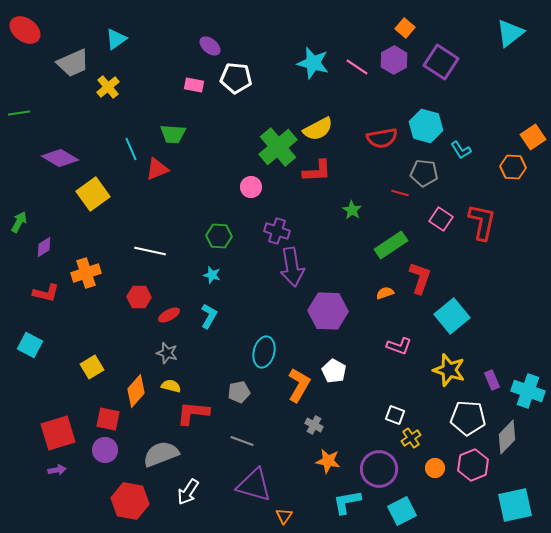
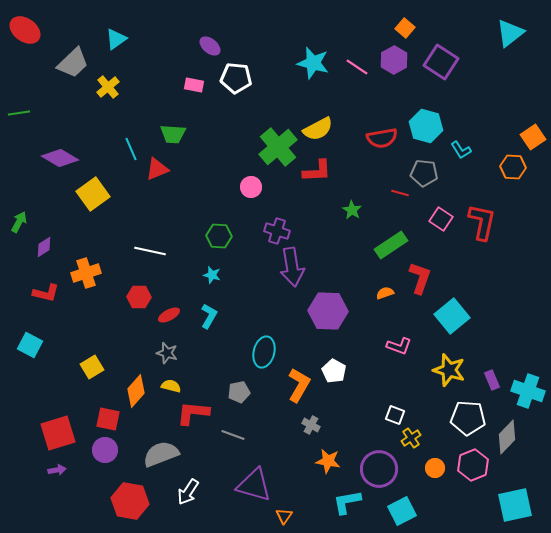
gray trapezoid at (73, 63): rotated 20 degrees counterclockwise
gray cross at (314, 425): moved 3 px left
gray line at (242, 441): moved 9 px left, 6 px up
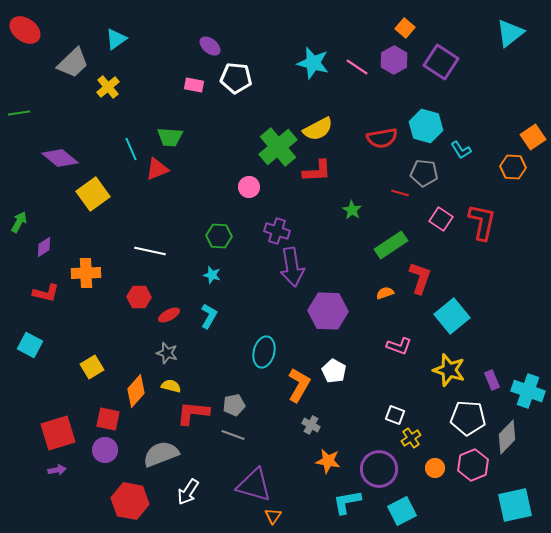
green trapezoid at (173, 134): moved 3 px left, 3 px down
purple diamond at (60, 158): rotated 9 degrees clockwise
pink circle at (251, 187): moved 2 px left
orange cross at (86, 273): rotated 16 degrees clockwise
gray pentagon at (239, 392): moved 5 px left, 13 px down
orange triangle at (284, 516): moved 11 px left
